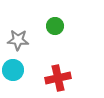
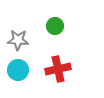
cyan circle: moved 5 px right
red cross: moved 9 px up
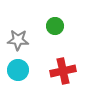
red cross: moved 5 px right, 2 px down
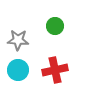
red cross: moved 8 px left, 1 px up
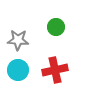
green circle: moved 1 px right, 1 px down
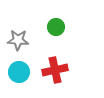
cyan circle: moved 1 px right, 2 px down
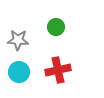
red cross: moved 3 px right
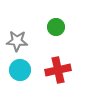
gray star: moved 1 px left, 1 px down
cyan circle: moved 1 px right, 2 px up
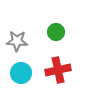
green circle: moved 5 px down
cyan circle: moved 1 px right, 3 px down
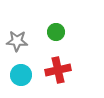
cyan circle: moved 2 px down
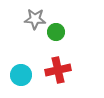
gray star: moved 18 px right, 22 px up
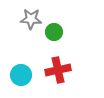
gray star: moved 4 px left
green circle: moved 2 px left
